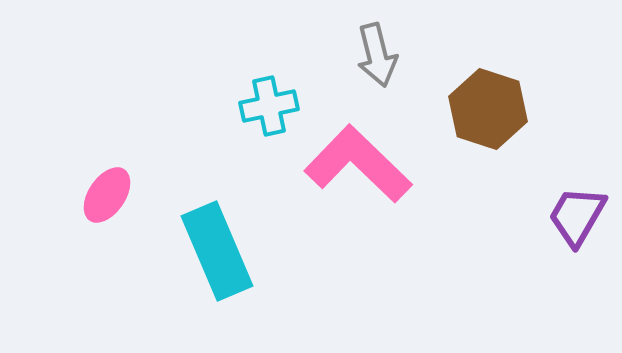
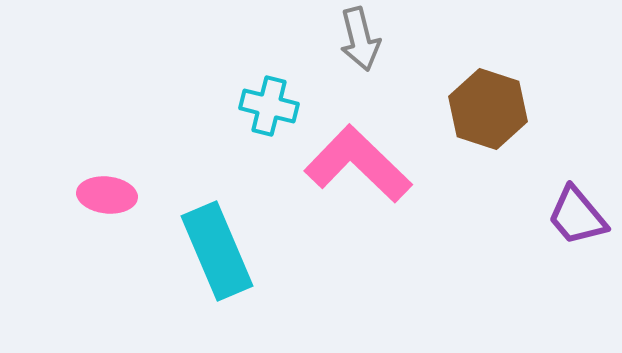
gray arrow: moved 17 px left, 16 px up
cyan cross: rotated 26 degrees clockwise
pink ellipse: rotated 62 degrees clockwise
purple trapezoid: rotated 70 degrees counterclockwise
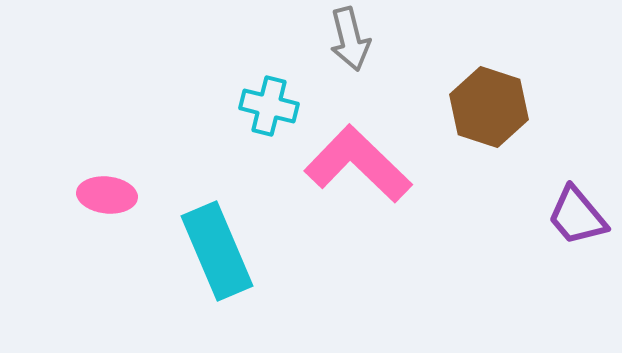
gray arrow: moved 10 px left
brown hexagon: moved 1 px right, 2 px up
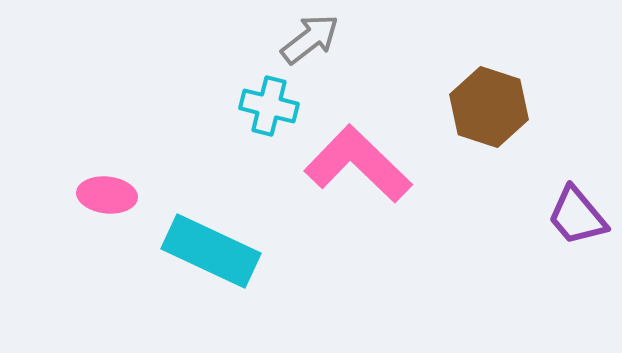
gray arrow: moved 40 px left; rotated 114 degrees counterclockwise
cyan rectangle: moved 6 px left; rotated 42 degrees counterclockwise
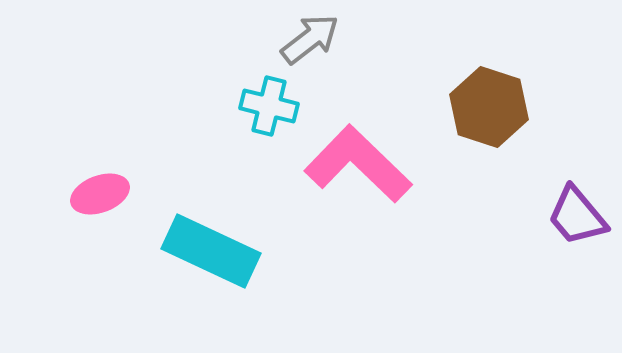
pink ellipse: moved 7 px left, 1 px up; rotated 26 degrees counterclockwise
